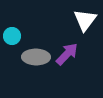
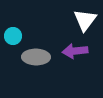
cyan circle: moved 1 px right
purple arrow: moved 8 px right, 3 px up; rotated 140 degrees counterclockwise
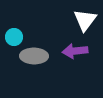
cyan circle: moved 1 px right, 1 px down
gray ellipse: moved 2 px left, 1 px up
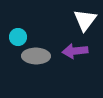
cyan circle: moved 4 px right
gray ellipse: moved 2 px right
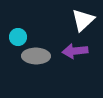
white triangle: moved 2 px left; rotated 10 degrees clockwise
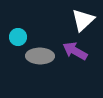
purple arrow: rotated 35 degrees clockwise
gray ellipse: moved 4 px right
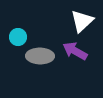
white triangle: moved 1 px left, 1 px down
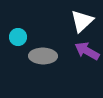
purple arrow: moved 12 px right
gray ellipse: moved 3 px right
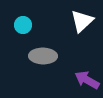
cyan circle: moved 5 px right, 12 px up
purple arrow: moved 29 px down
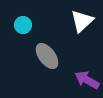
gray ellipse: moved 4 px right; rotated 52 degrees clockwise
